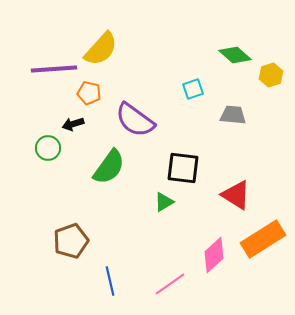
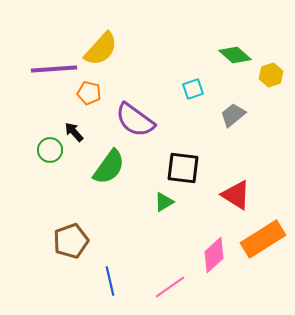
gray trapezoid: rotated 44 degrees counterclockwise
black arrow: moved 1 px right, 8 px down; rotated 65 degrees clockwise
green circle: moved 2 px right, 2 px down
pink line: moved 3 px down
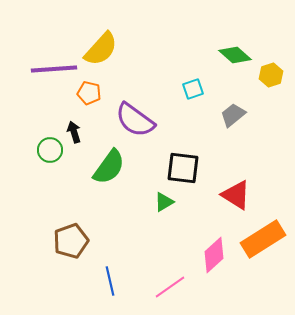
black arrow: rotated 25 degrees clockwise
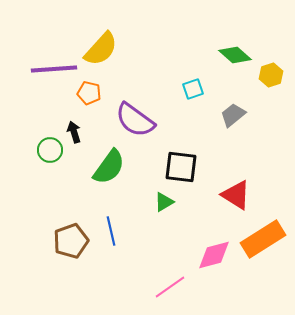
black square: moved 2 px left, 1 px up
pink diamond: rotated 27 degrees clockwise
blue line: moved 1 px right, 50 px up
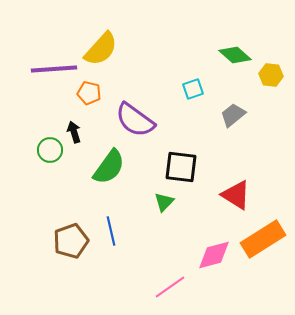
yellow hexagon: rotated 25 degrees clockwise
green triangle: rotated 15 degrees counterclockwise
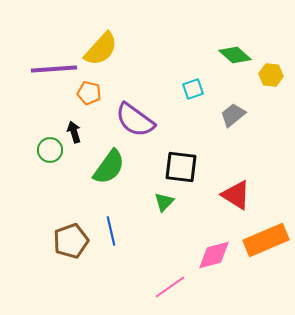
orange rectangle: moved 3 px right, 1 px down; rotated 9 degrees clockwise
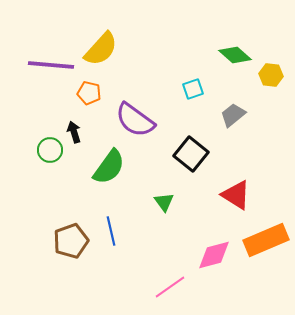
purple line: moved 3 px left, 4 px up; rotated 9 degrees clockwise
black square: moved 10 px right, 13 px up; rotated 32 degrees clockwise
green triangle: rotated 20 degrees counterclockwise
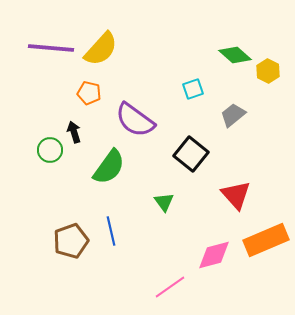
purple line: moved 17 px up
yellow hexagon: moved 3 px left, 4 px up; rotated 20 degrees clockwise
red triangle: rotated 16 degrees clockwise
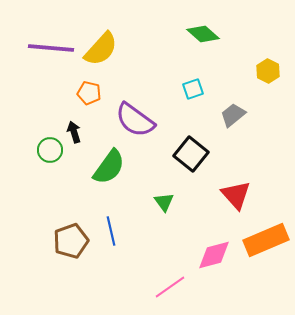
green diamond: moved 32 px left, 21 px up
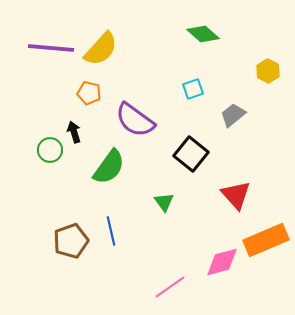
pink diamond: moved 8 px right, 7 px down
